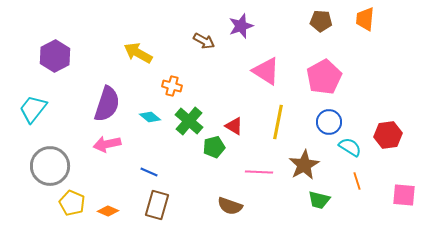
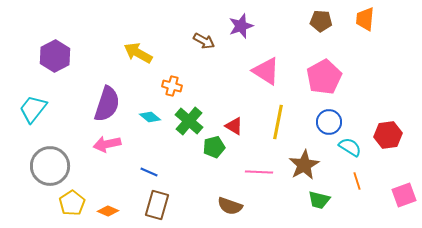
pink square: rotated 25 degrees counterclockwise
yellow pentagon: rotated 15 degrees clockwise
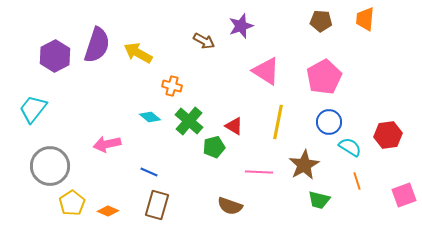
purple semicircle: moved 10 px left, 59 px up
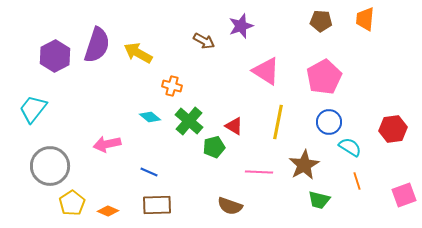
red hexagon: moved 5 px right, 6 px up
brown rectangle: rotated 72 degrees clockwise
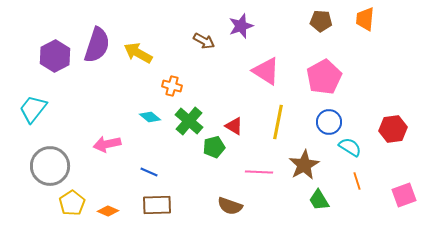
green trapezoid: rotated 45 degrees clockwise
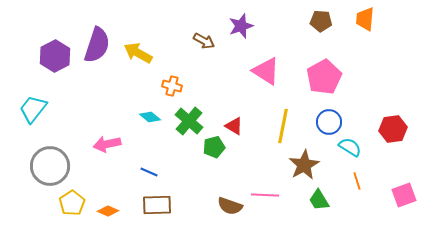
yellow line: moved 5 px right, 4 px down
pink line: moved 6 px right, 23 px down
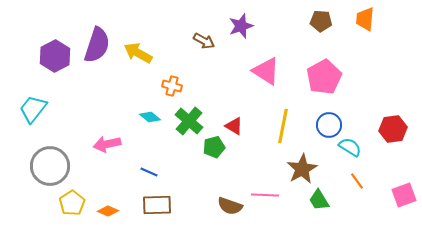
blue circle: moved 3 px down
brown star: moved 2 px left, 4 px down
orange line: rotated 18 degrees counterclockwise
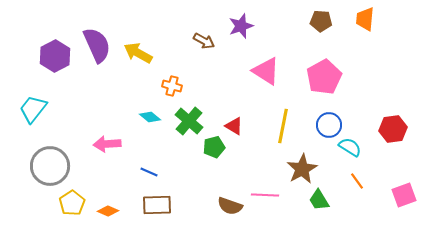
purple semicircle: rotated 42 degrees counterclockwise
pink arrow: rotated 8 degrees clockwise
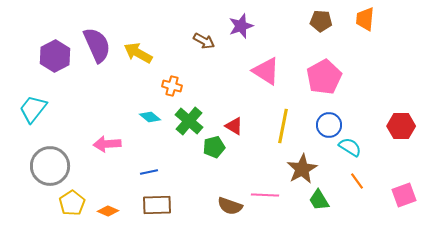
red hexagon: moved 8 px right, 3 px up; rotated 8 degrees clockwise
blue line: rotated 36 degrees counterclockwise
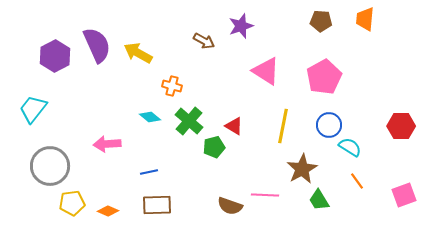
yellow pentagon: rotated 25 degrees clockwise
